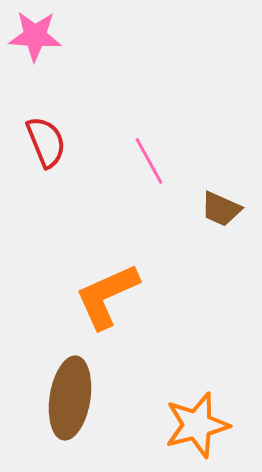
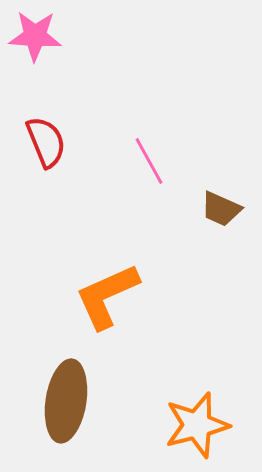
brown ellipse: moved 4 px left, 3 px down
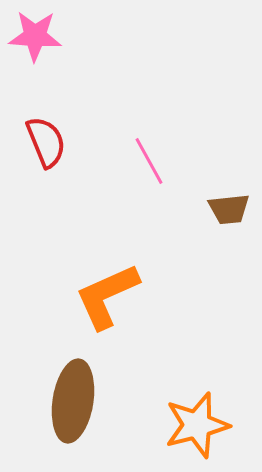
brown trapezoid: moved 8 px right; rotated 30 degrees counterclockwise
brown ellipse: moved 7 px right
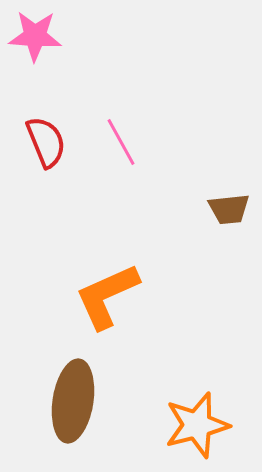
pink line: moved 28 px left, 19 px up
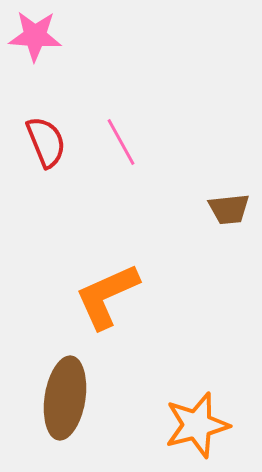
brown ellipse: moved 8 px left, 3 px up
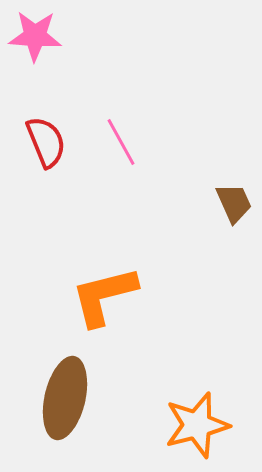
brown trapezoid: moved 5 px right, 6 px up; rotated 108 degrees counterclockwise
orange L-shape: moved 3 px left; rotated 10 degrees clockwise
brown ellipse: rotated 4 degrees clockwise
